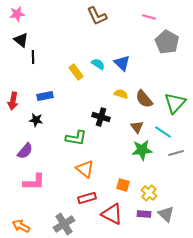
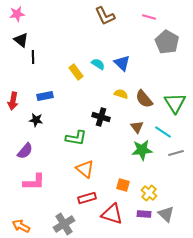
brown L-shape: moved 8 px right
green triangle: rotated 15 degrees counterclockwise
red triangle: rotated 10 degrees counterclockwise
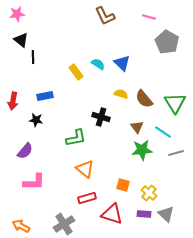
green L-shape: rotated 20 degrees counterclockwise
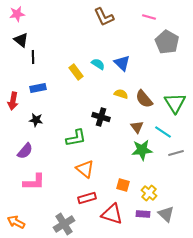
brown L-shape: moved 1 px left, 1 px down
blue rectangle: moved 7 px left, 8 px up
purple rectangle: moved 1 px left
orange arrow: moved 5 px left, 4 px up
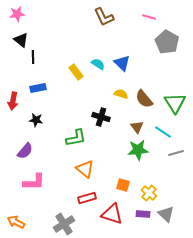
green star: moved 4 px left
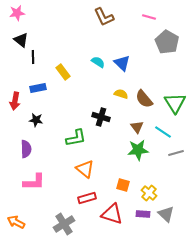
pink star: moved 1 px up
cyan semicircle: moved 2 px up
yellow rectangle: moved 13 px left
red arrow: moved 2 px right
purple semicircle: moved 1 px right, 2 px up; rotated 42 degrees counterclockwise
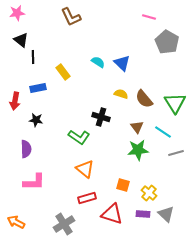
brown L-shape: moved 33 px left
green L-shape: moved 3 px right, 1 px up; rotated 45 degrees clockwise
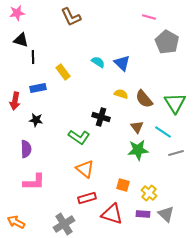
black triangle: rotated 21 degrees counterclockwise
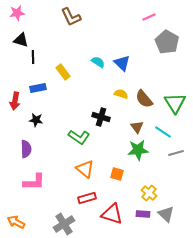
pink line: rotated 40 degrees counterclockwise
orange square: moved 6 px left, 11 px up
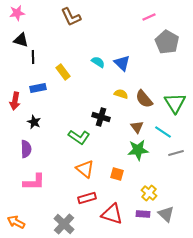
black star: moved 2 px left, 2 px down; rotated 16 degrees clockwise
gray cross: rotated 15 degrees counterclockwise
